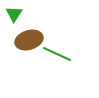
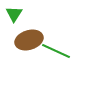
green line: moved 1 px left, 3 px up
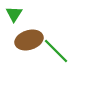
green line: rotated 20 degrees clockwise
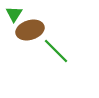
brown ellipse: moved 1 px right, 10 px up
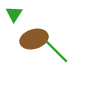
brown ellipse: moved 4 px right, 9 px down
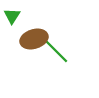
green triangle: moved 2 px left, 2 px down
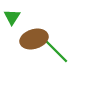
green triangle: moved 1 px down
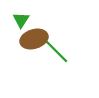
green triangle: moved 9 px right, 3 px down
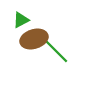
green triangle: rotated 30 degrees clockwise
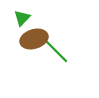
green triangle: moved 1 px right, 2 px up; rotated 18 degrees counterclockwise
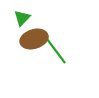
green line: rotated 8 degrees clockwise
